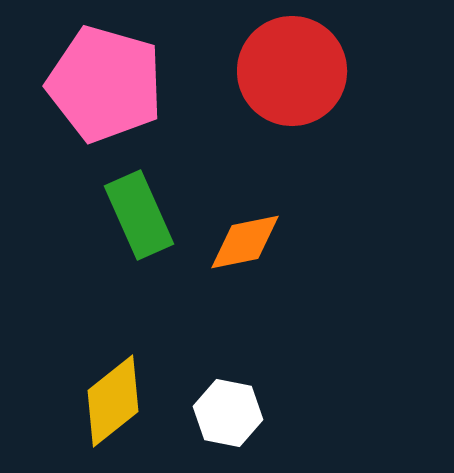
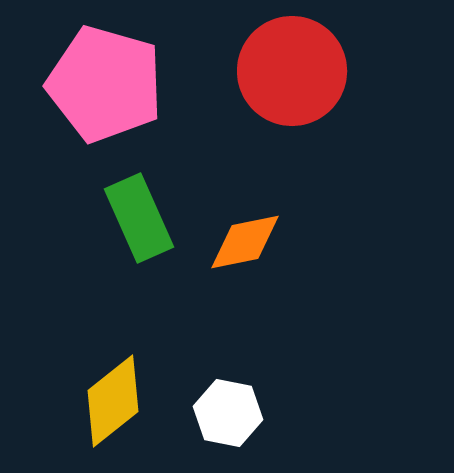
green rectangle: moved 3 px down
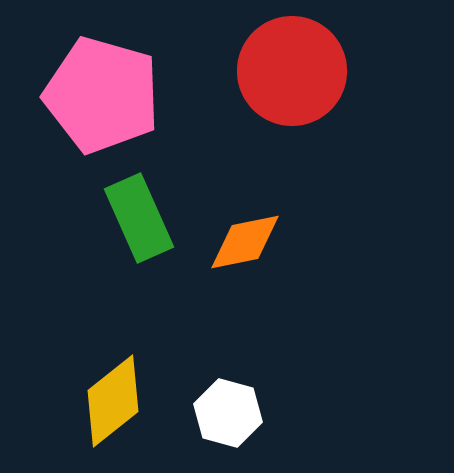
pink pentagon: moved 3 px left, 11 px down
white hexagon: rotated 4 degrees clockwise
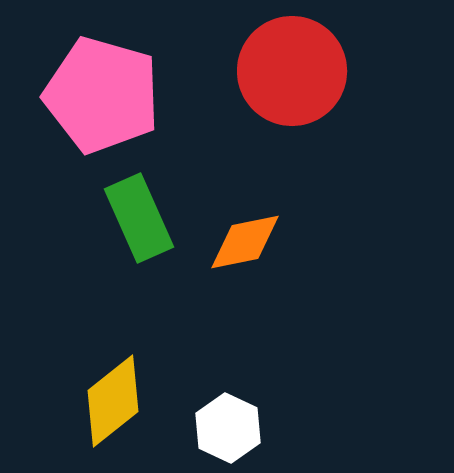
white hexagon: moved 15 px down; rotated 10 degrees clockwise
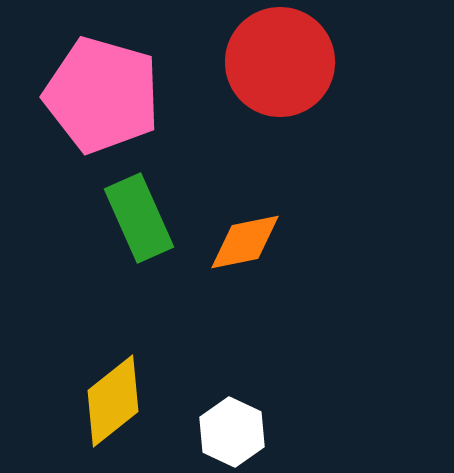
red circle: moved 12 px left, 9 px up
white hexagon: moved 4 px right, 4 px down
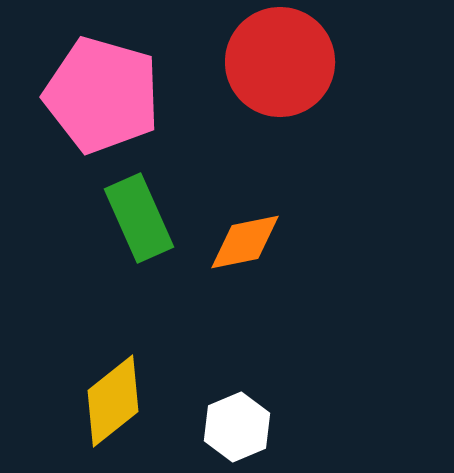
white hexagon: moved 5 px right, 5 px up; rotated 12 degrees clockwise
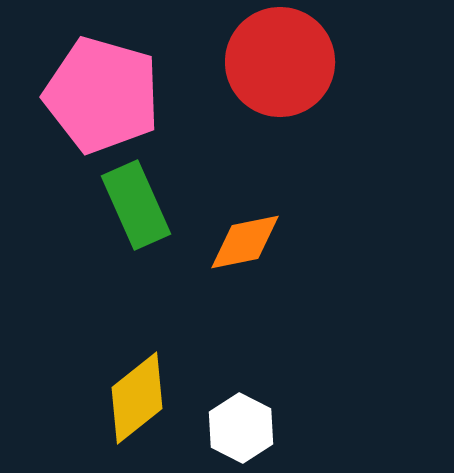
green rectangle: moved 3 px left, 13 px up
yellow diamond: moved 24 px right, 3 px up
white hexagon: moved 4 px right, 1 px down; rotated 10 degrees counterclockwise
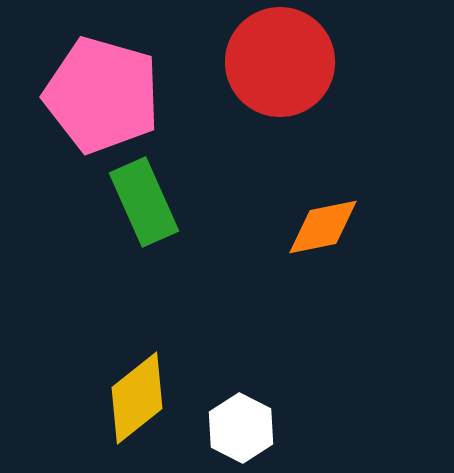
green rectangle: moved 8 px right, 3 px up
orange diamond: moved 78 px right, 15 px up
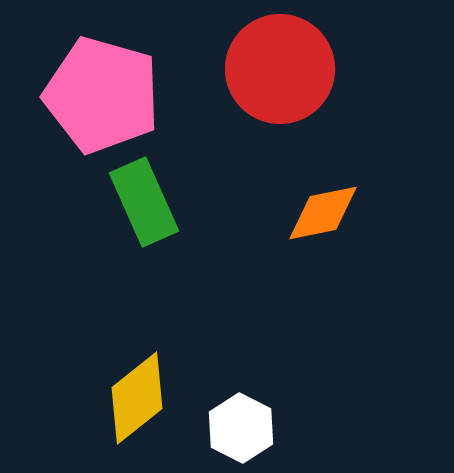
red circle: moved 7 px down
orange diamond: moved 14 px up
